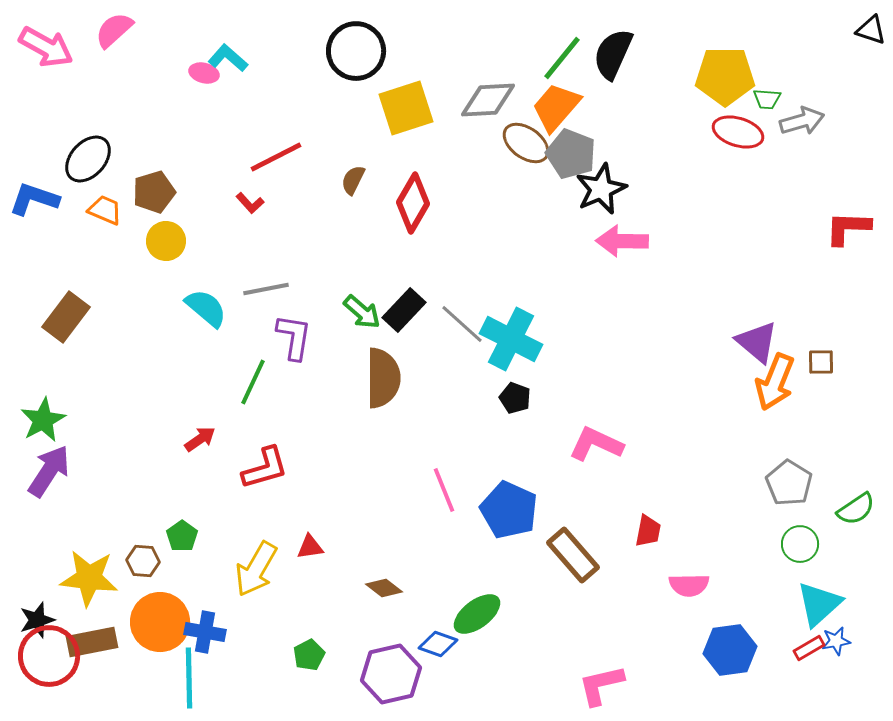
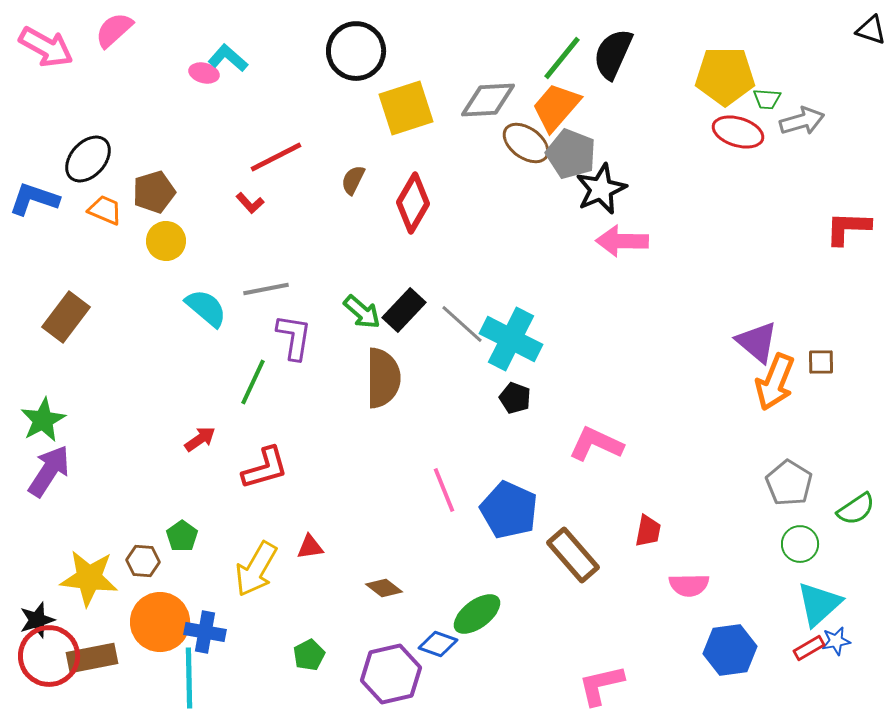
brown rectangle at (92, 642): moved 16 px down
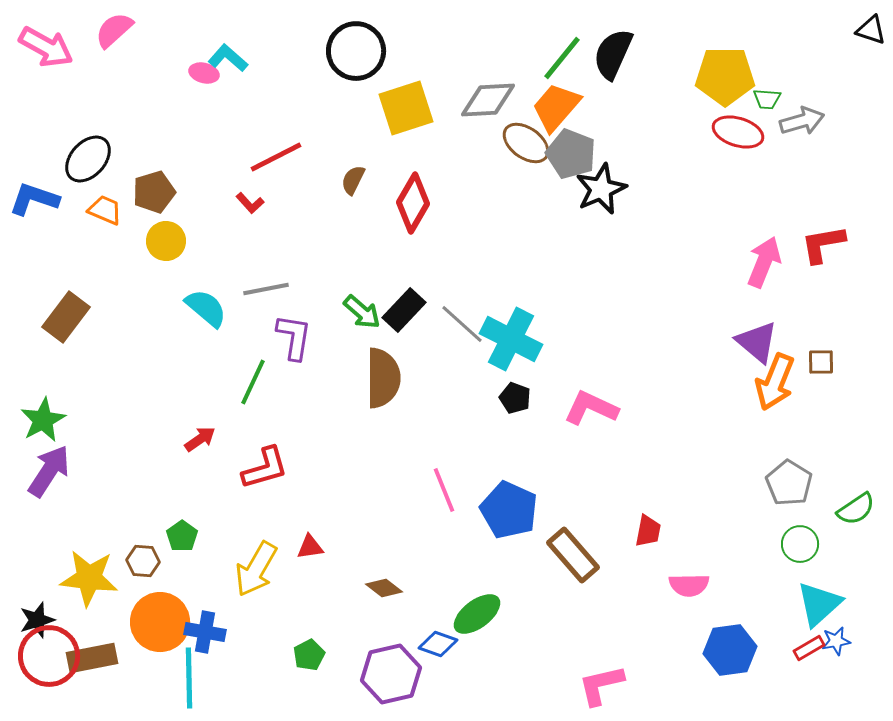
red L-shape at (848, 228): moved 25 px left, 16 px down; rotated 12 degrees counterclockwise
pink arrow at (622, 241): moved 142 px right, 21 px down; rotated 111 degrees clockwise
pink L-shape at (596, 444): moved 5 px left, 36 px up
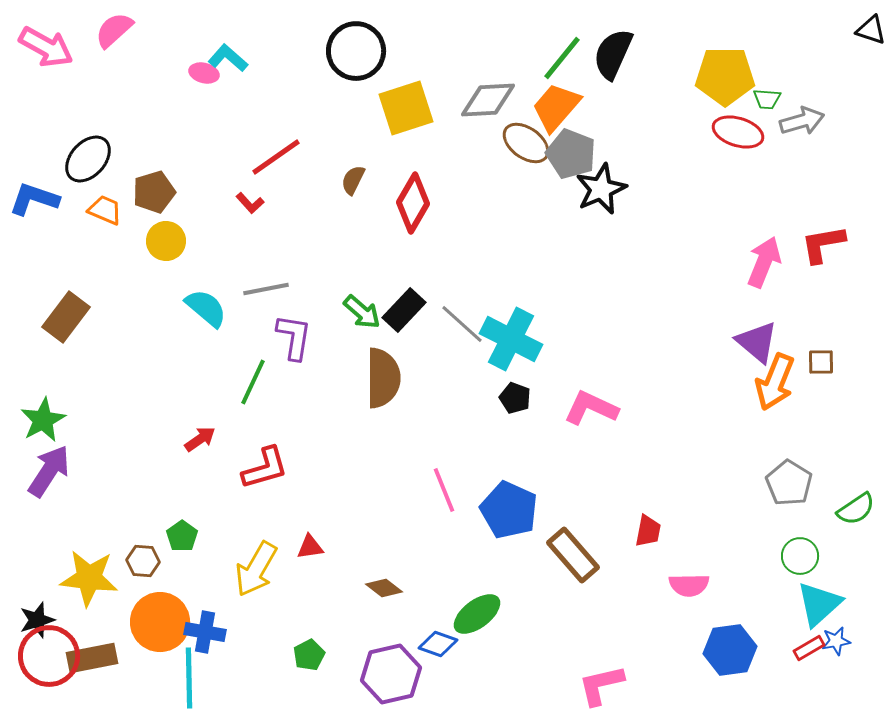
red line at (276, 157): rotated 8 degrees counterclockwise
green circle at (800, 544): moved 12 px down
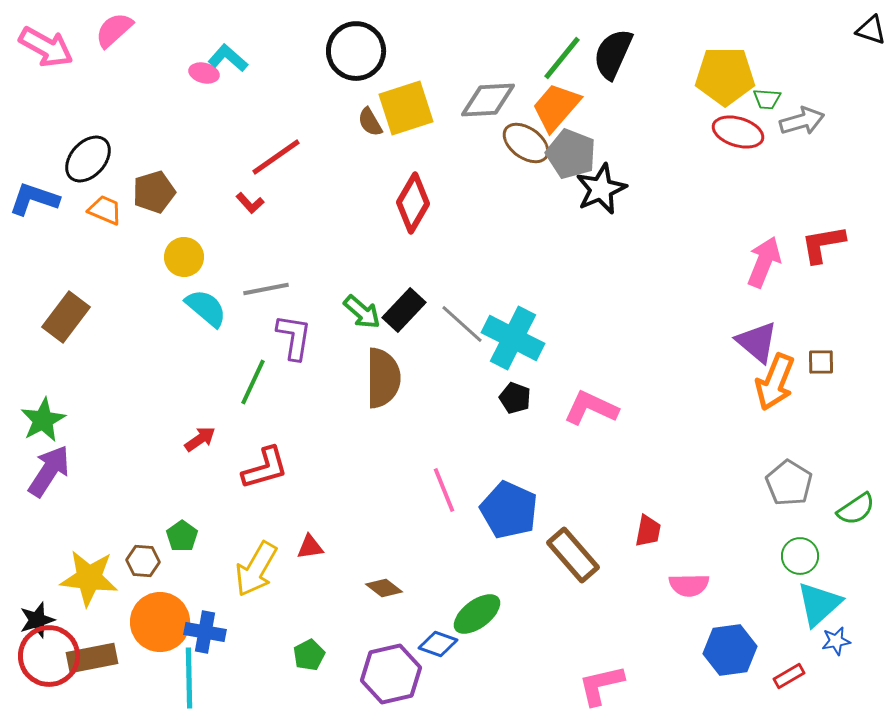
brown semicircle at (353, 180): moved 17 px right, 58 px up; rotated 56 degrees counterclockwise
yellow circle at (166, 241): moved 18 px right, 16 px down
cyan cross at (511, 339): moved 2 px right, 1 px up
red rectangle at (809, 648): moved 20 px left, 28 px down
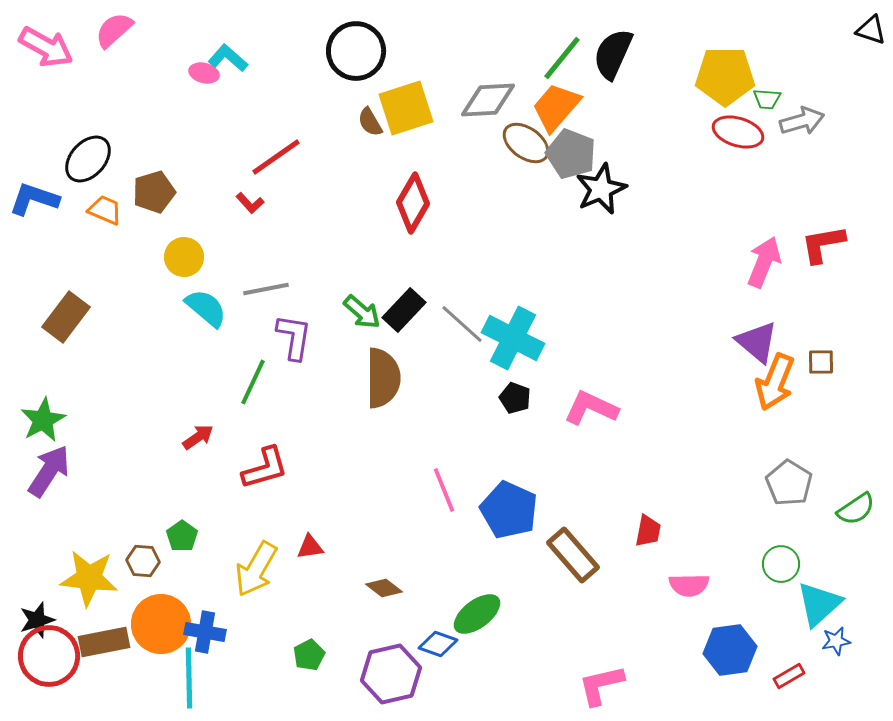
red arrow at (200, 439): moved 2 px left, 2 px up
green circle at (800, 556): moved 19 px left, 8 px down
orange circle at (160, 622): moved 1 px right, 2 px down
brown rectangle at (92, 658): moved 12 px right, 16 px up
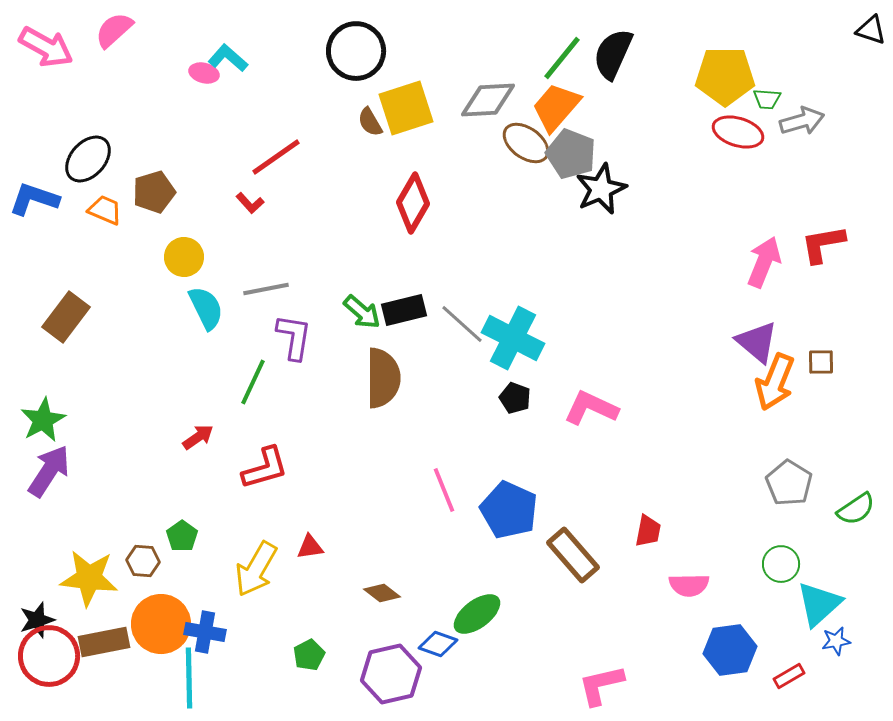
cyan semicircle at (206, 308): rotated 24 degrees clockwise
black rectangle at (404, 310): rotated 33 degrees clockwise
brown diamond at (384, 588): moved 2 px left, 5 px down
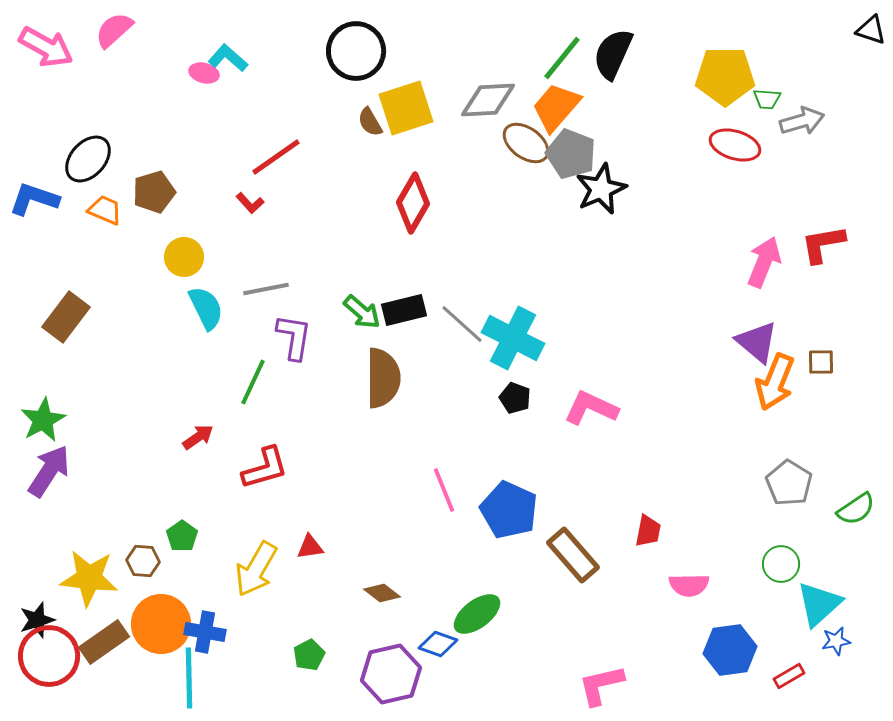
red ellipse at (738, 132): moved 3 px left, 13 px down
brown rectangle at (104, 642): rotated 24 degrees counterclockwise
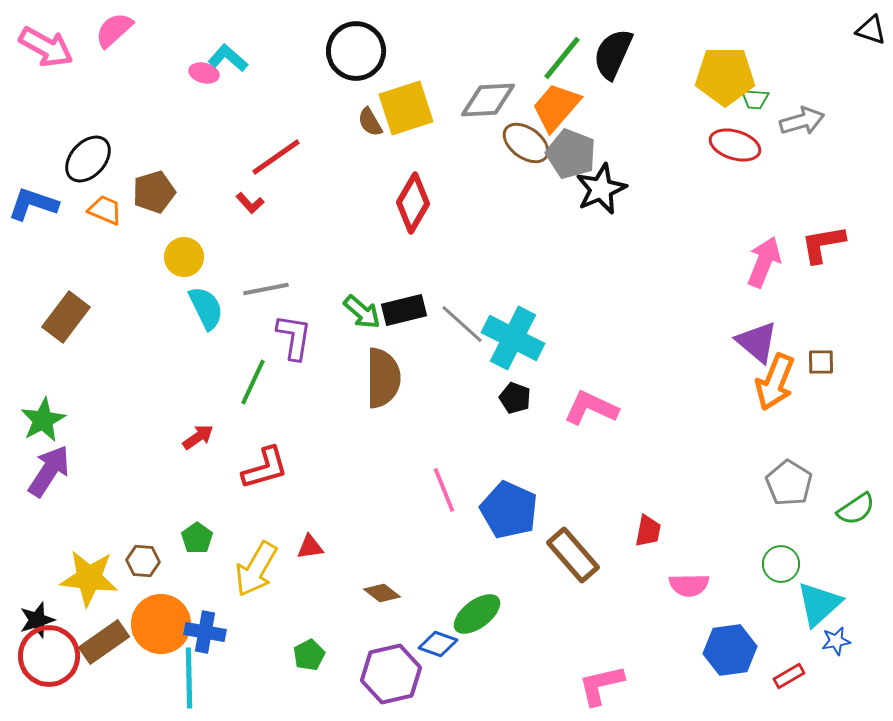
green trapezoid at (767, 99): moved 12 px left
blue L-shape at (34, 199): moved 1 px left, 5 px down
green pentagon at (182, 536): moved 15 px right, 2 px down
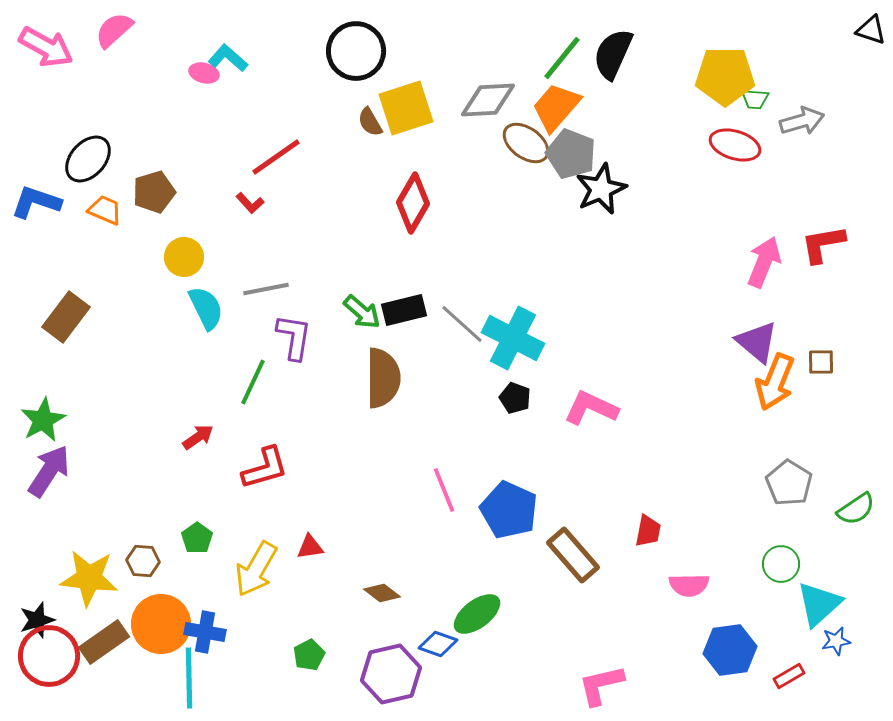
blue L-shape at (33, 204): moved 3 px right, 2 px up
